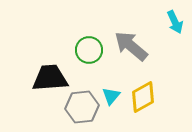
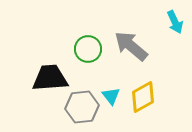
green circle: moved 1 px left, 1 px up
cyan triangle: rotated 18 degrees counterclockwise
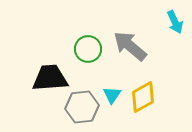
gray arrow: moved 1 px left
cyan triangle: moved 1 px right, 1 px up; rotated 12 degrees clockwise
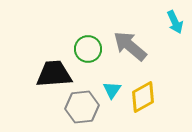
black trapezoid: moved 4 px right, 4 px up
cyan triangle: moved 5 px up
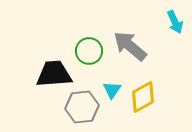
green circle: moved 1 px right, 2 px down
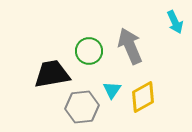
gray arrow: rotated 27 degrees clockwise
black trapezoid: moved 2 px left; rotated 6 degrees counterclockwise
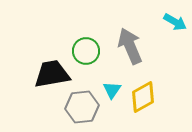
cyan arrow: rotated 35 degrees counterclockwise
green circle: moved 3 px left
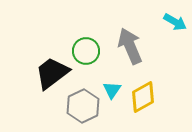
black trapezoid: moved 1 px up; rotated 27 degrees counterclockwise
gray hexagon: moved 1 px right, 1 px up; rotated 20 degrees counterclockwise
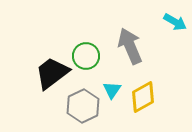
green circle: moved 5 px down
